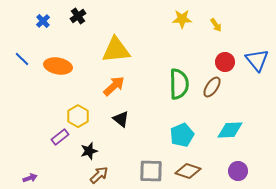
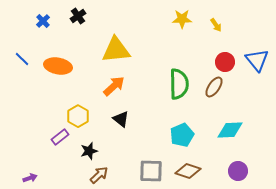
brown ellipse: moved 2 px right
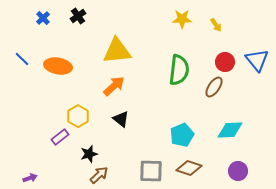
blue cross: moved 3 px up
yellow triangle: moved 1 px right, 1 px down
green semicircle: moved 14 px up; rotated 8 degrees clockwise
black star: moved 3 px down
brown diamond: moved 1 px right, 3 px up
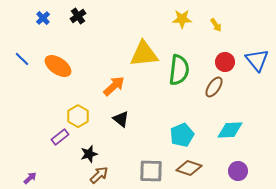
yellow triangle: moved 27 px right, 3 px down
orange ellipse: rotated 24 degrees clockwise
purple arrow: rotated 24 degrees counterclockwise
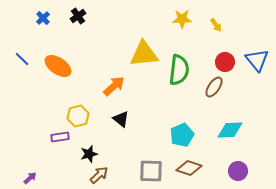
yellow hexagon: rotated 15 degrees clockwise
purple rectangle: rotated 30 degrees clockwise
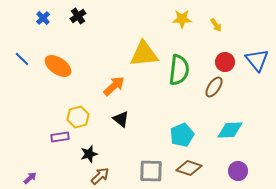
yellow hexagon: moved 1 px down
brown arrow: moved 1 px right, 1 px down
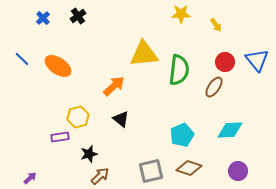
yellow star: moved 1 px left, 5 px up
gray square: rotated 15 degrees counterclockwise
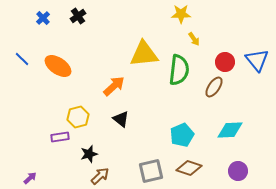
yellow arrow: moved 22 px left, 14 px down
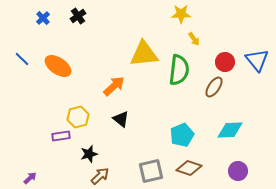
purple rectangle: moved 1 px right, 1 px up
